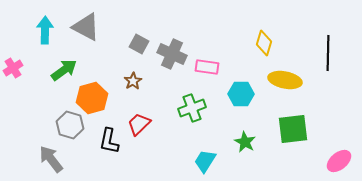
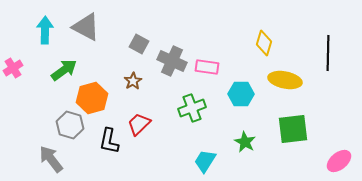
gray cross: moved 7 px down
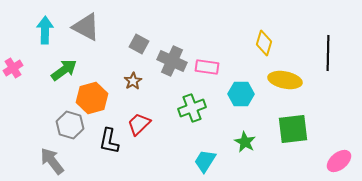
gray arrow: moved 1 px right, 2 px down
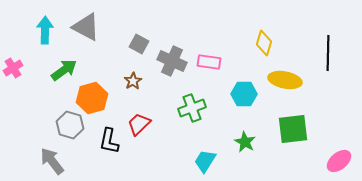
pink rectangle: moved 2 px right, 5 px up
cyan hexagon: moved 3 px right
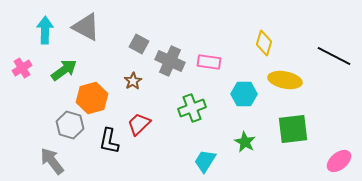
black line: moved 6 px right, 3 px down; rotated 64 degrees counterclockwise
gray cross: moved 2 px left
pink cross: moved 9 px right
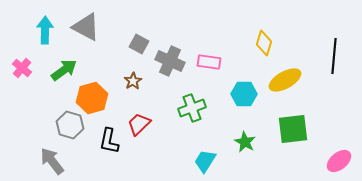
black line: rotated 68 degrees clockwise
pink cross: rotated 18 degrees counterclockwise
yellow ellipse: rotated 40 degrees counterclockwise
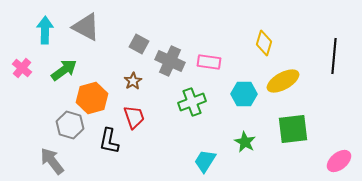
yellow ellipse: moved 2 px left, 1 px down
green cross: moved 6 px up
red trapezoid: moved 5 px left, 7 px up; rotated 115 degrees clockwise
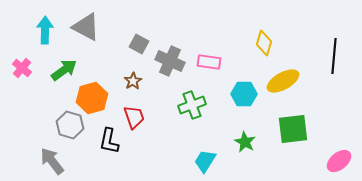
green cross: moved 3 px down
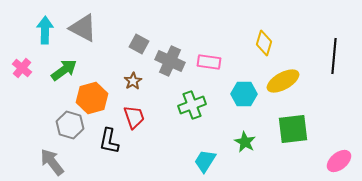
gray triangle: moved 3 px left, 1 px down
gray arrow: moved 1 px down
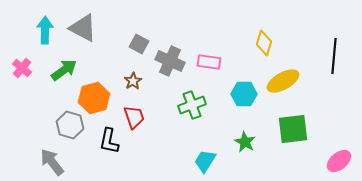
orange hexagon: moved 2 px right
